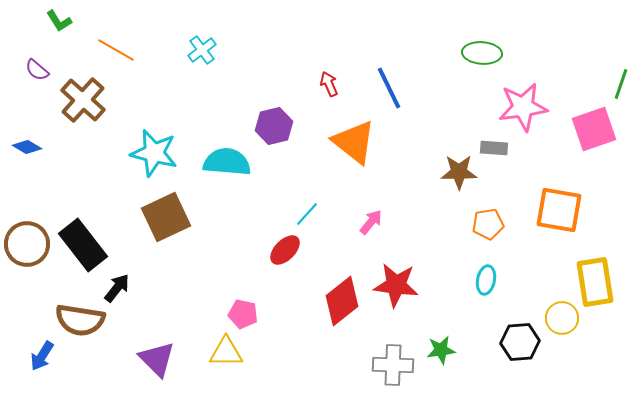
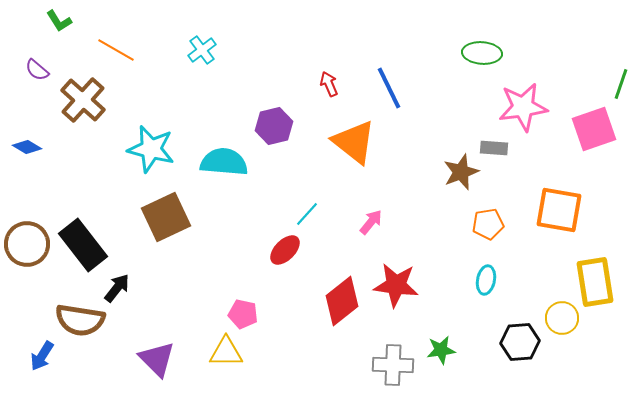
cyan star: moved 3 px left, 4 px up
cyan semicircle: moved 3 px left
brown star: moved 2 px right; rotated 21 degrees counterclockwise
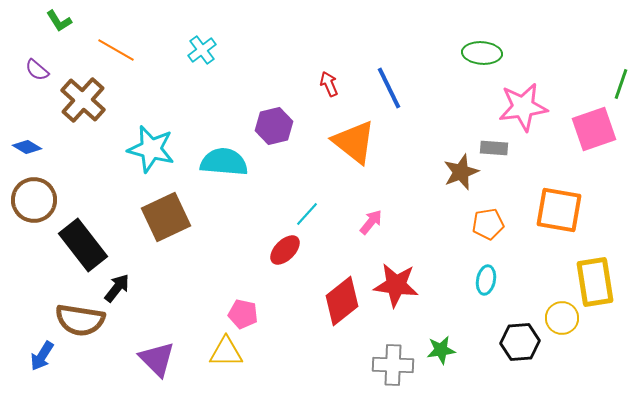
brown circle: moved 7 px right, 44 px up
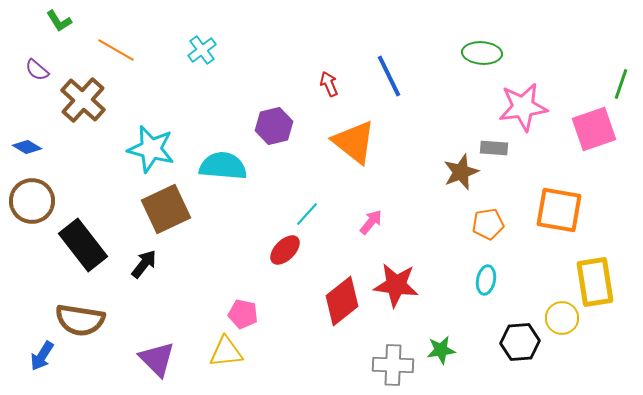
blue line: moved 12 px up
cyan semicircle: moved 1 px left, 4 px down
brown circle: moved 2 px left, 1 px down
brown square: moved 8 px up
black arrow: moved 27 px right, 24 px up
yellow triangle: rotated 6 degrees counterclockwise
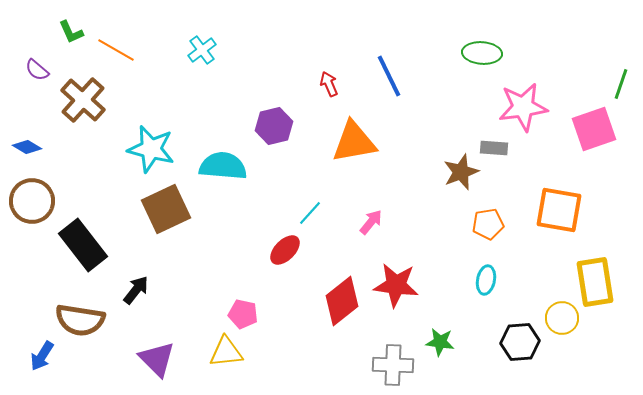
green L-shape: moved 12 px right, 11 px down; rotated 8 degrees clockwise
orange triangle: rotated 48 degrees counterclockwise
cyan line: moved 3 px right, 1 px up
black arrow: moved 8 px left, 26 px down
green star: moved 1 px left, 8 px up; rotated 16 degrees clockwise
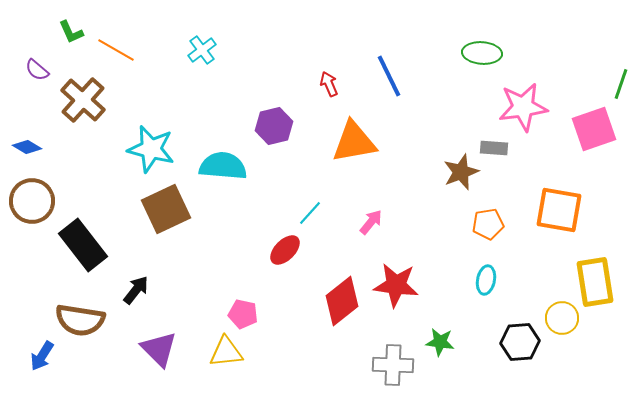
purple triangle: moved 2 px right, 10 px up
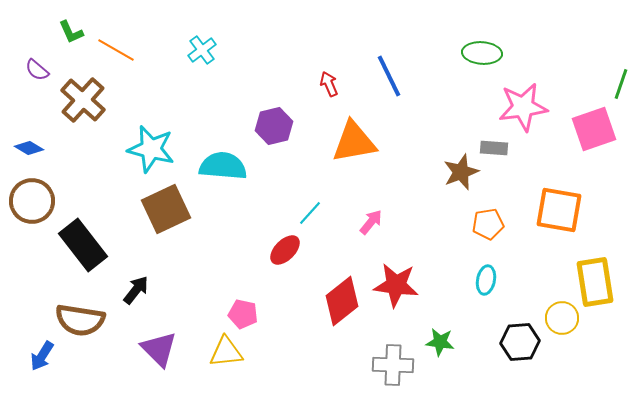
blue diamond: moved 2 px right, 1 px down
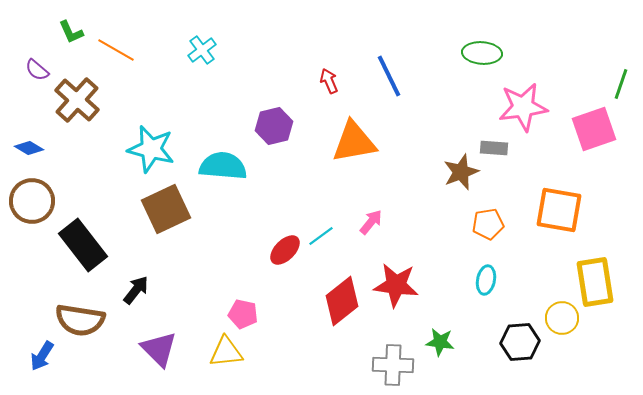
red arrow: moved 3 px up
brown cross: moved 6 px left
cyan line: moved 11 px right, 23 px down; rotated 12 degrees clockwise
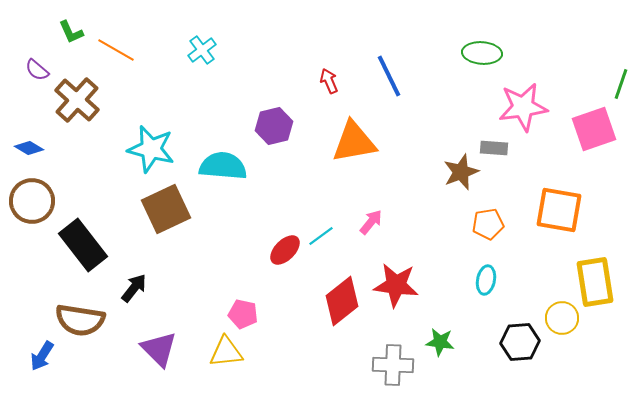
black arrow: moved 2 px left, 2 px up
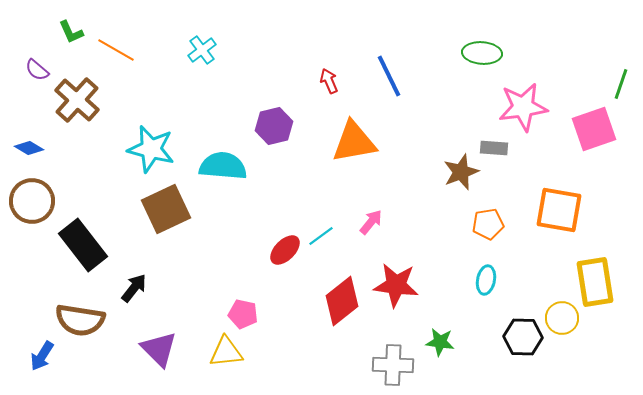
black hexagon: moved 3 px right, 5 px up; rotated 6 degrees clockwise
